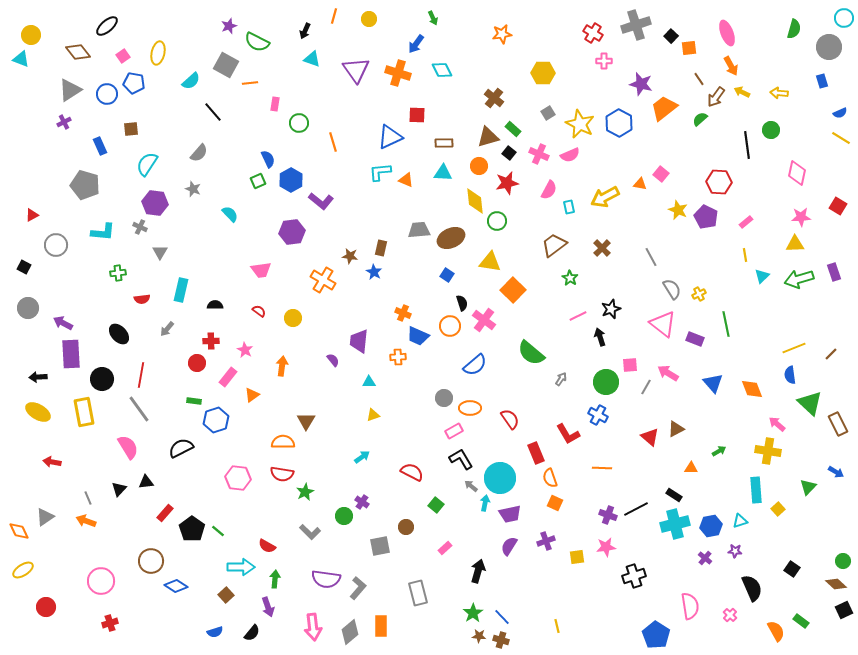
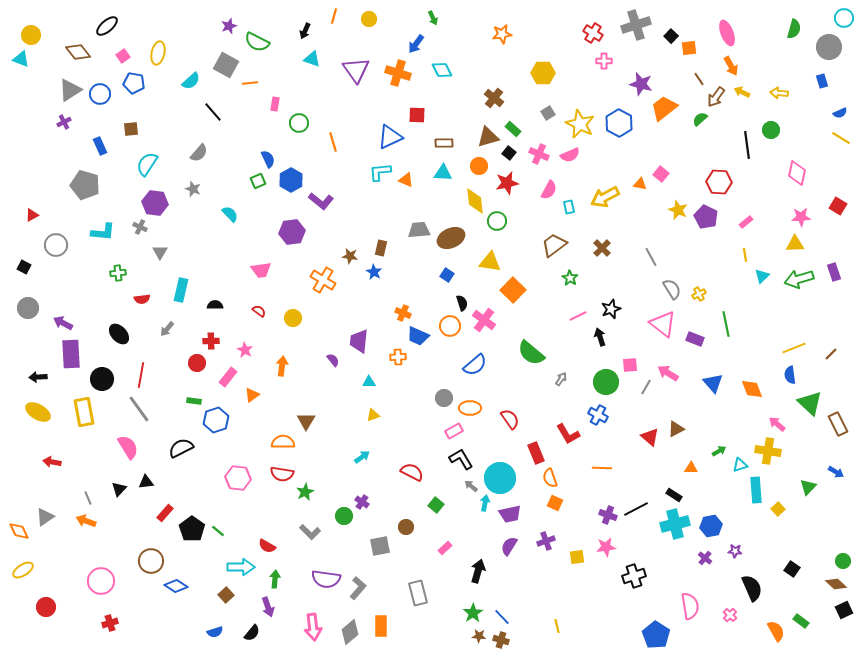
blue circle at (107, 94): moved 7 px left
cyan triangle at (740, 521): moved 56 px up
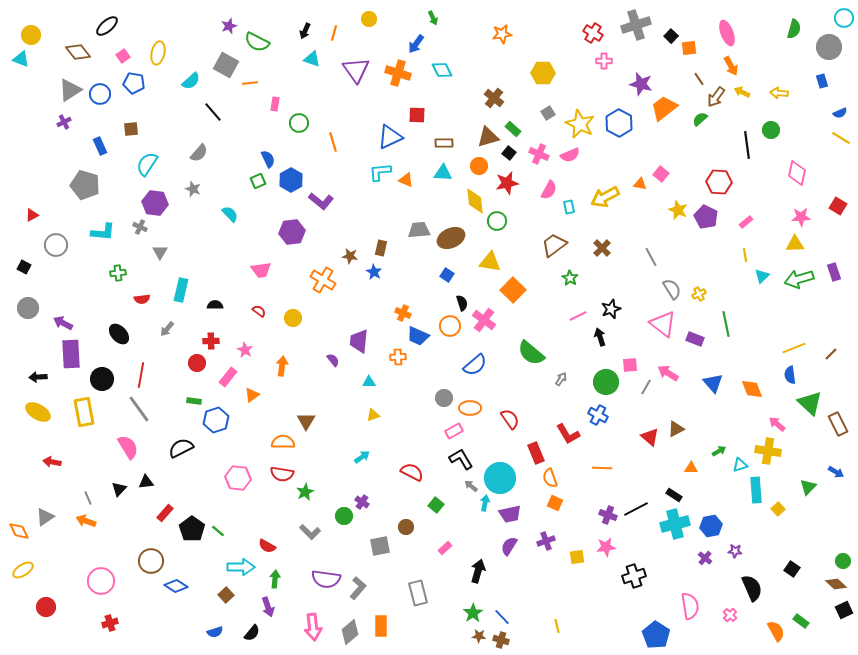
orange line at (334, 16): moved 17 px down
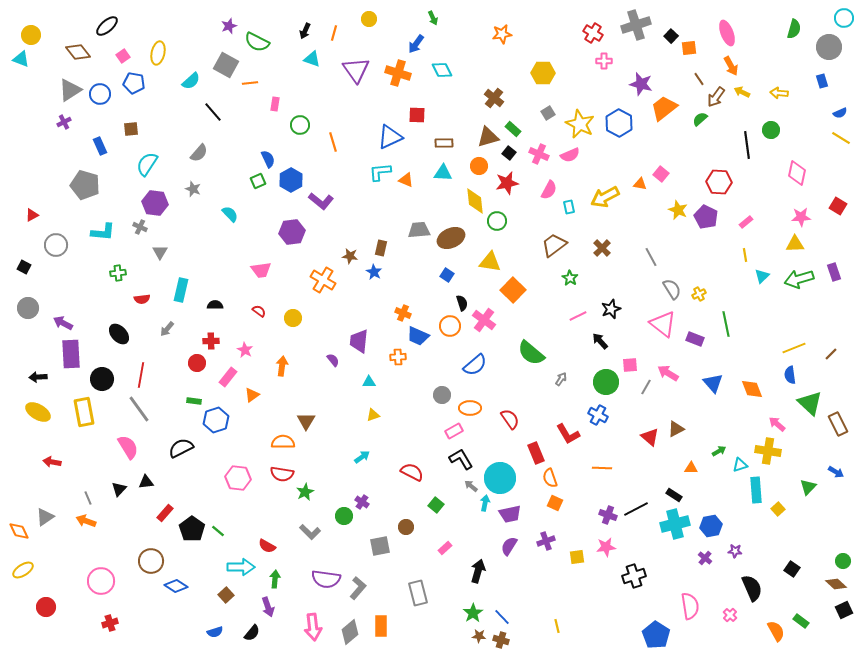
green circle at (299, 123): moved 1 px right, 2 px down
black arrow at (600, 337): moved 4 px down; rotated 24 degrees counterclockwise
gray circle at (444, 398): moved 2 px left, 3 px up
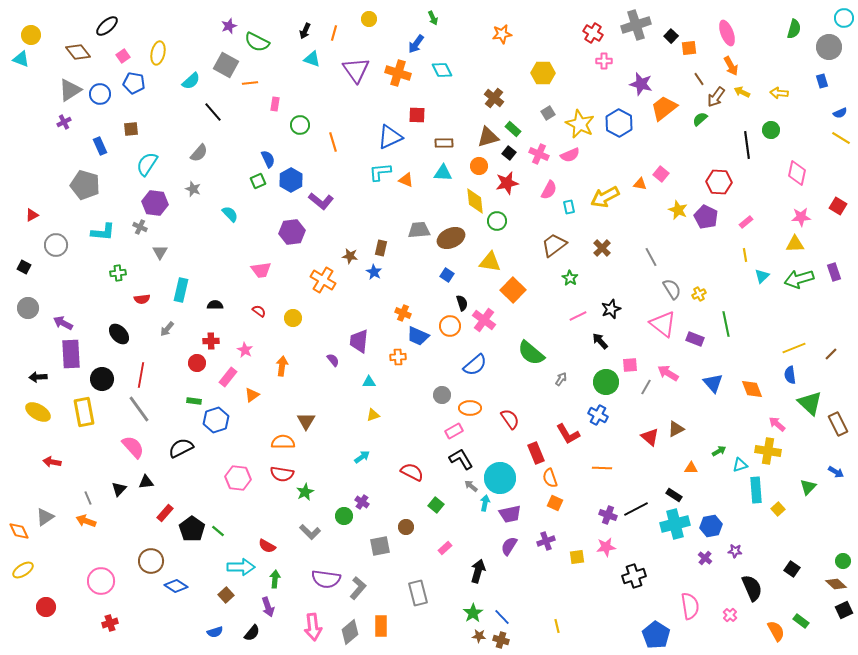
pink semicircle at (128, 447): moved 5 px right; rotated 10 degrees counterclockwise
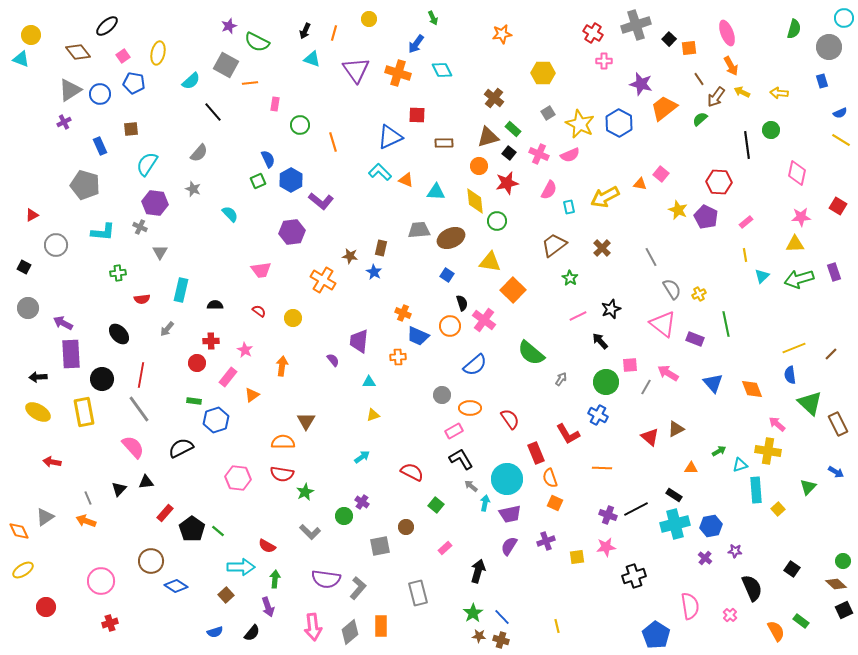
black square at (671, 36): moved 2 px left, 3 px down
yellow line at (841, 138): moved 2 px down
cyan L-shape at (380, 172): rotated 50 degrees clockwise
cyan triangle at (443, 173): moved 7 px left, 19 px down
cyan circle at (500, 478): moved 7 px right, 1 px down
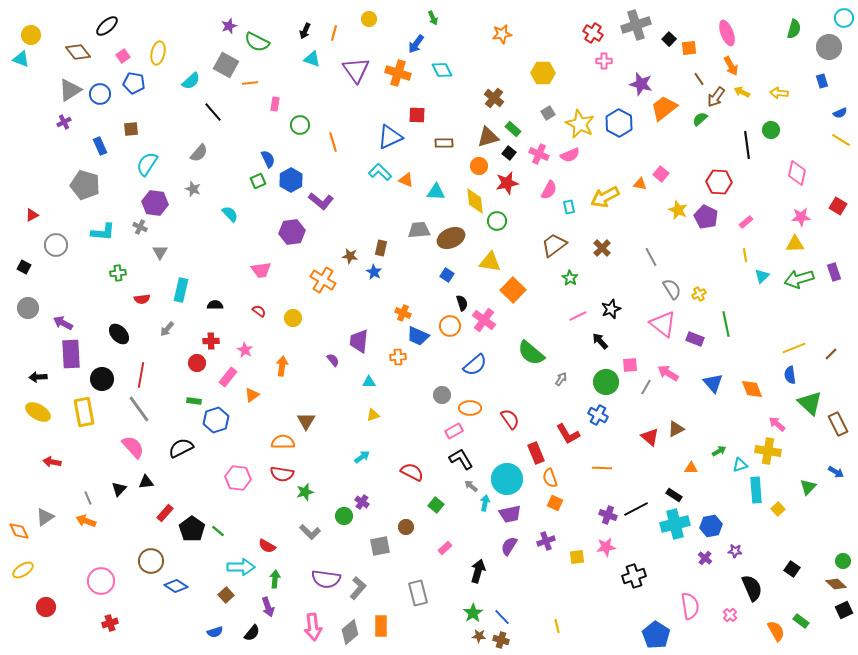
green star at (305, 492): rotated 12 degrees clockwise
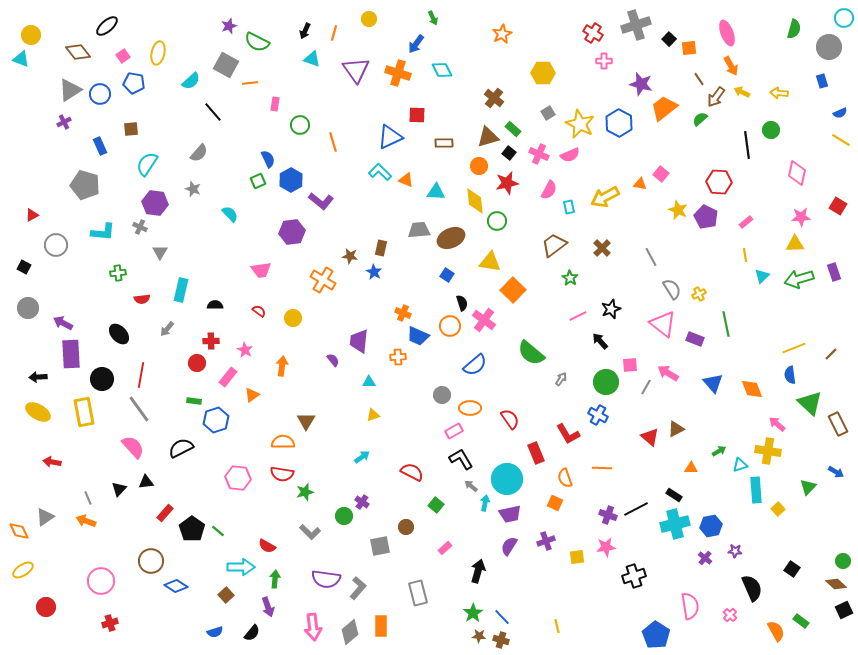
orange star at (502, 34): rotated 18 degrees counterclockwise
orange semicircle at (550, 478): moved 15 px right
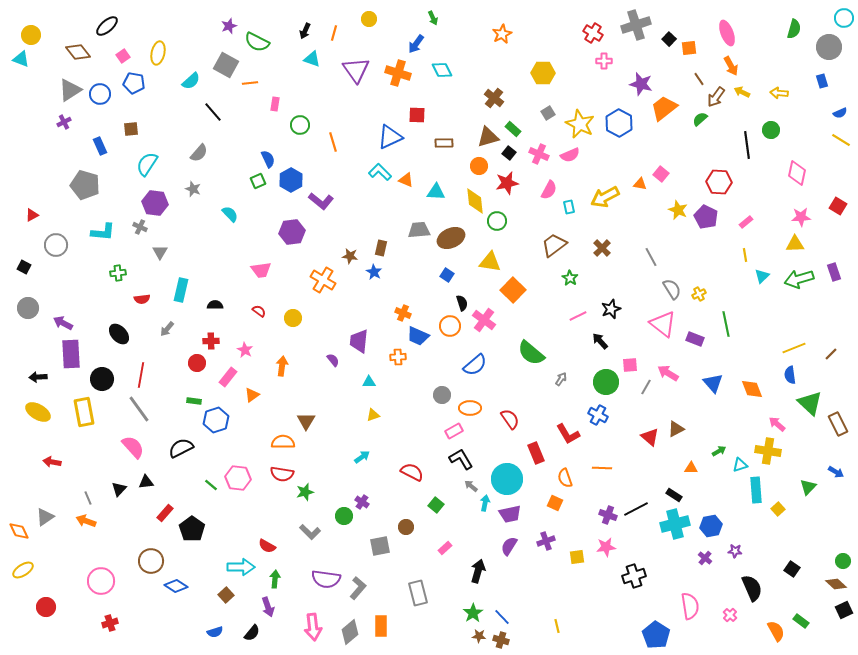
green line at (218, 531): moved 7 px left, 46 px up
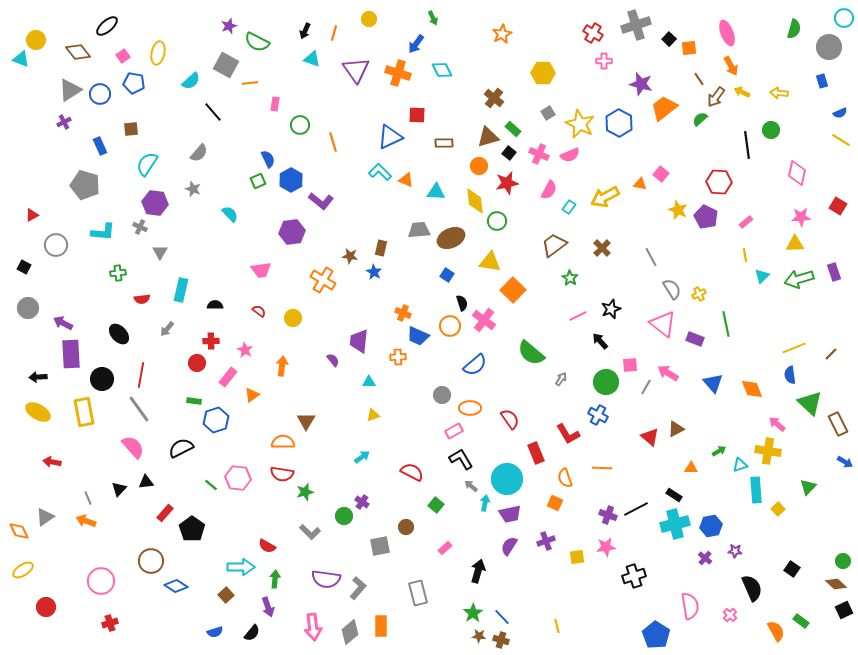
yellow circle at (31, 35): moved 5 px right, 5 px down
cyan rectangle at (569, 207): rotated 48 degrees clockwise
blue arrow at (836, 472): moved 9 px right, 10 px up
